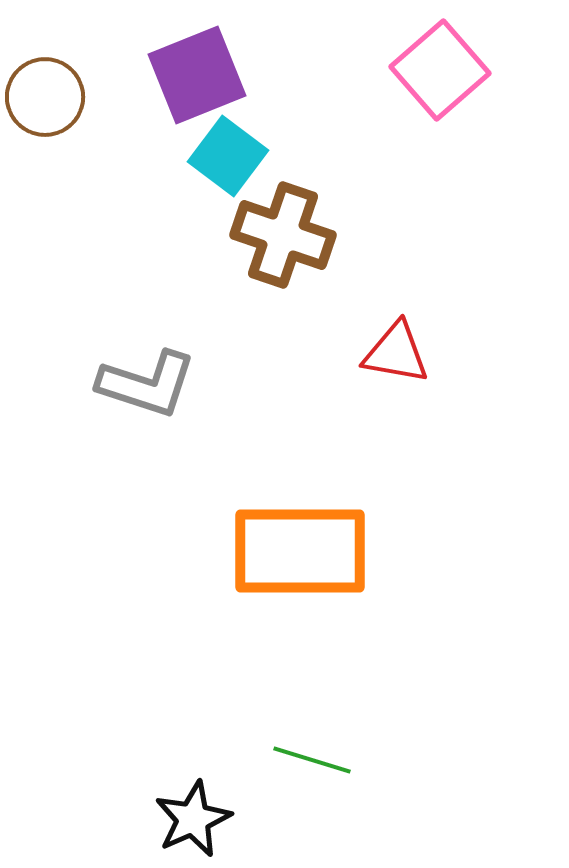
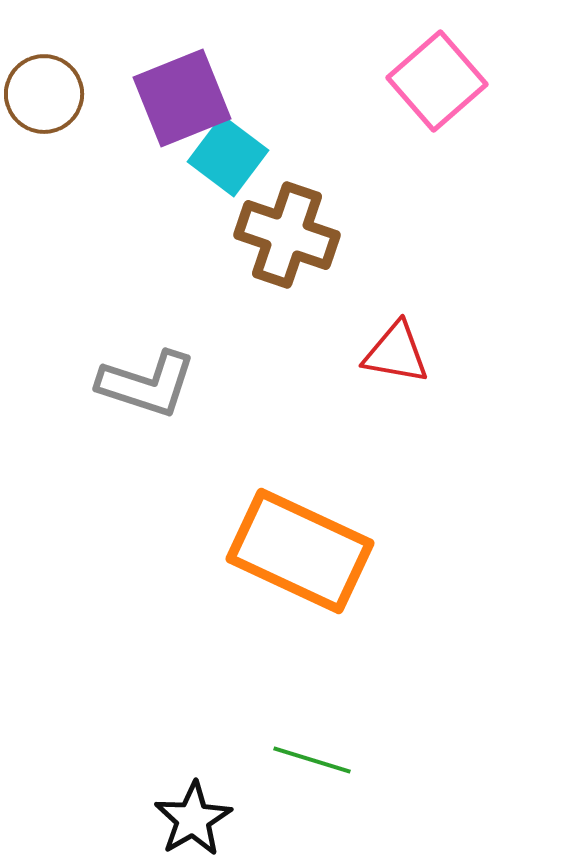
pink square: moved 3 px left, 11 px down
purple square: moved 15 px left, 23 px down
brown circle: moved 1 px left, 3 px up
brown cross: moved 4 px right
orange rectangle: rotated 25 degrees clockwise
black star: rotated 6 degrees counterclockwise
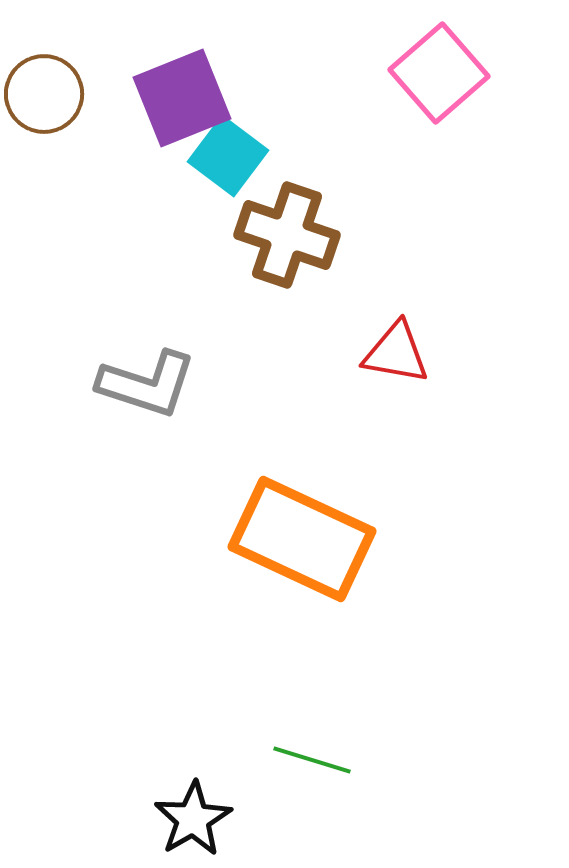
pink square: moved 2 px right, 8 px up
orange rectangle: moved 2 px right, 12 px up
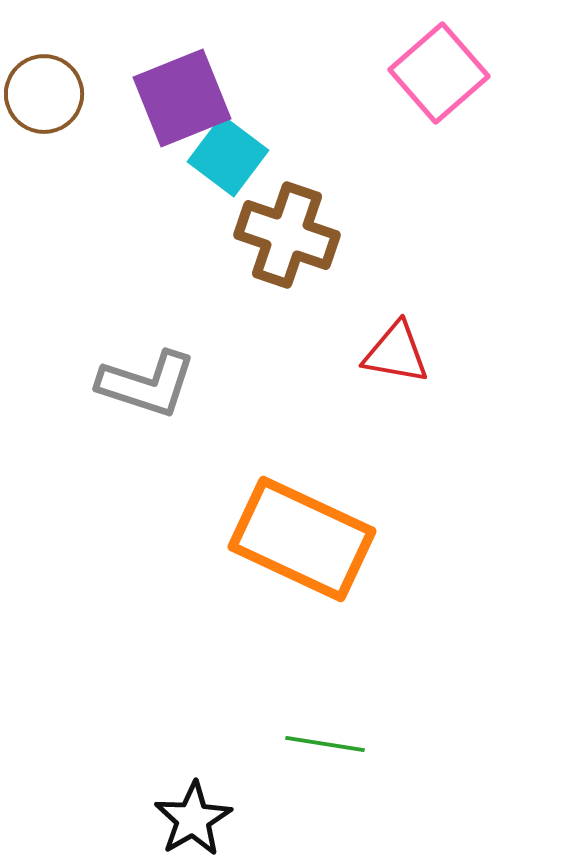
green line: moved 13 px right, 16 px up; rotated 8 degrees counterclockwise
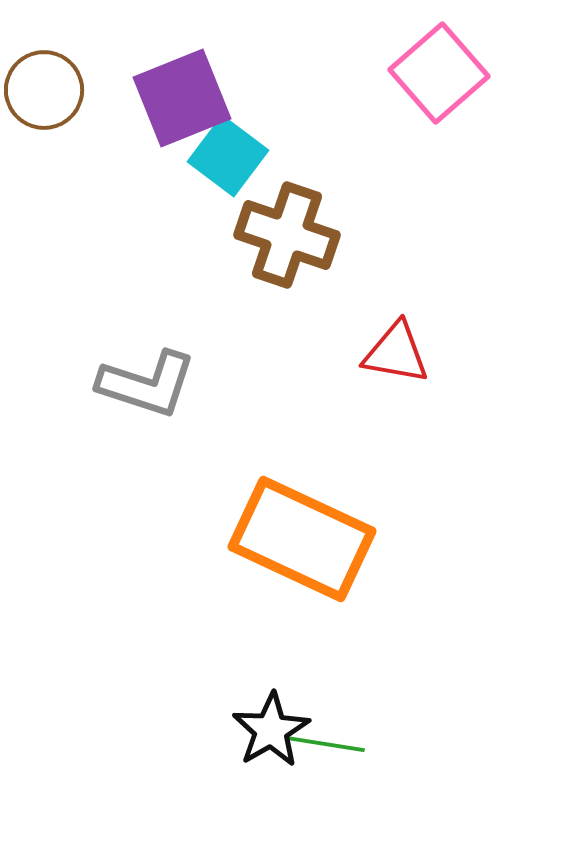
brown circle: moved 4 px up
black star: moved 78 px right, 89 px up
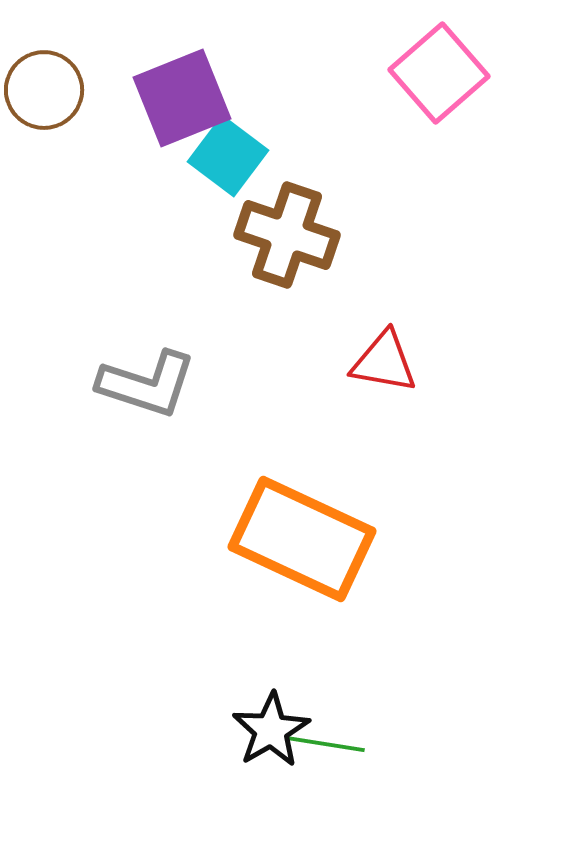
red triangle: moved 12 px left, 9 px down
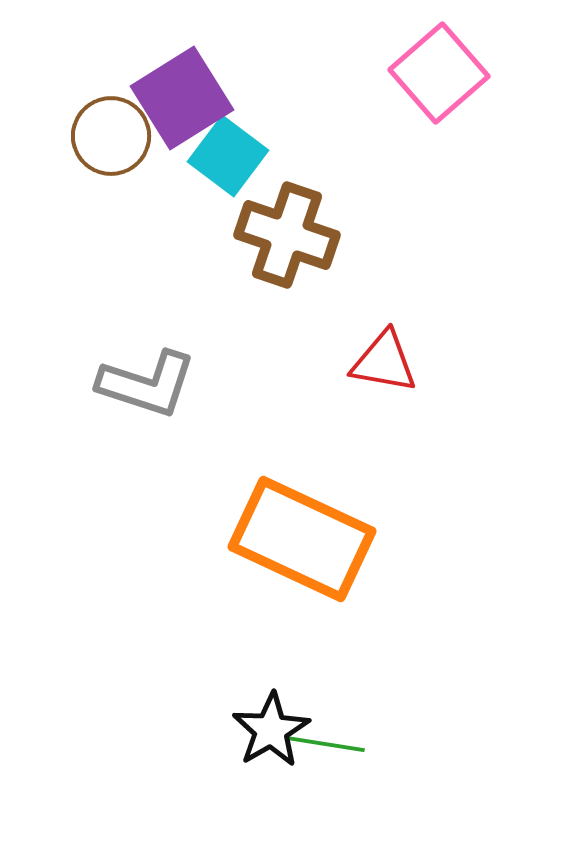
brown circle: moved 67 px right, 46 px down
purple square: rotated 10 degrees counterclockwise
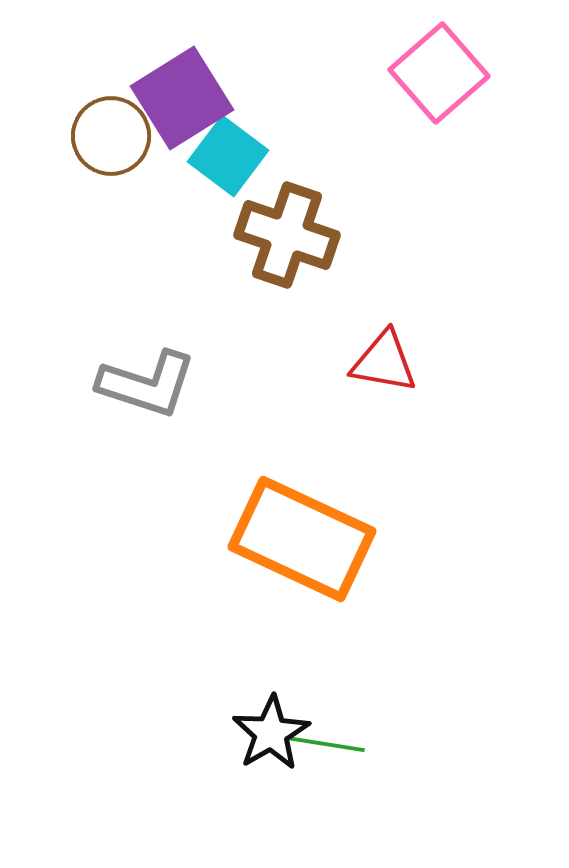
black star: moved 3 px down
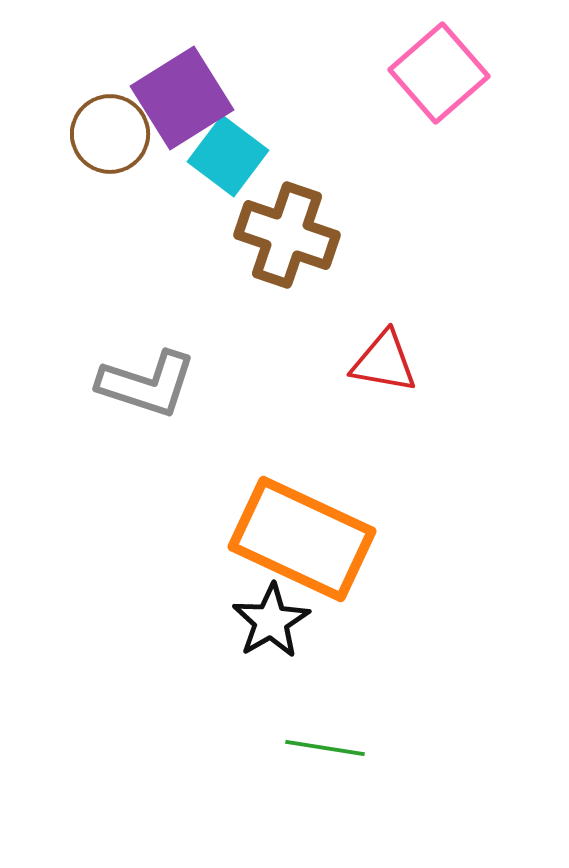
brown circle: moved 1 px left, 2 px up
black star: moved 112 px up
green line: moved 4 px down
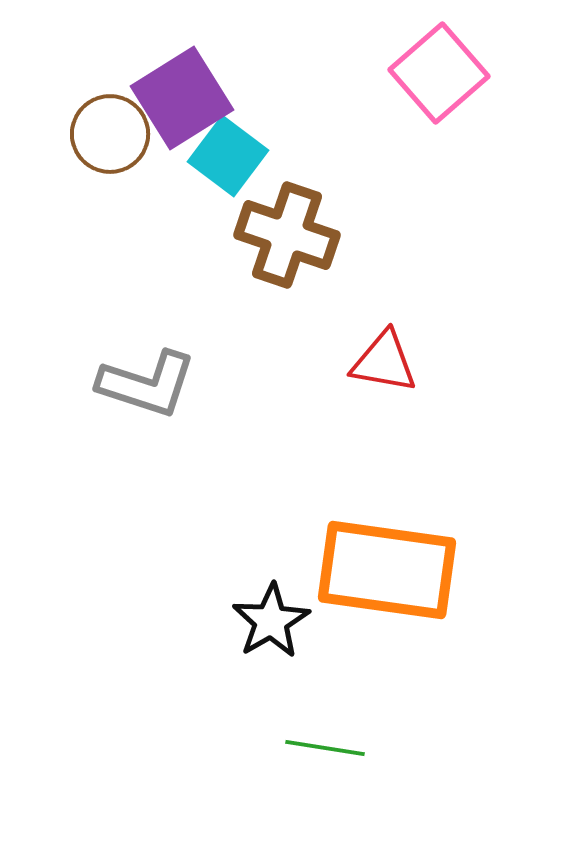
orange rectangle: moved 85 px right, 31 px down; rotated 17 degrees counterclockwise
